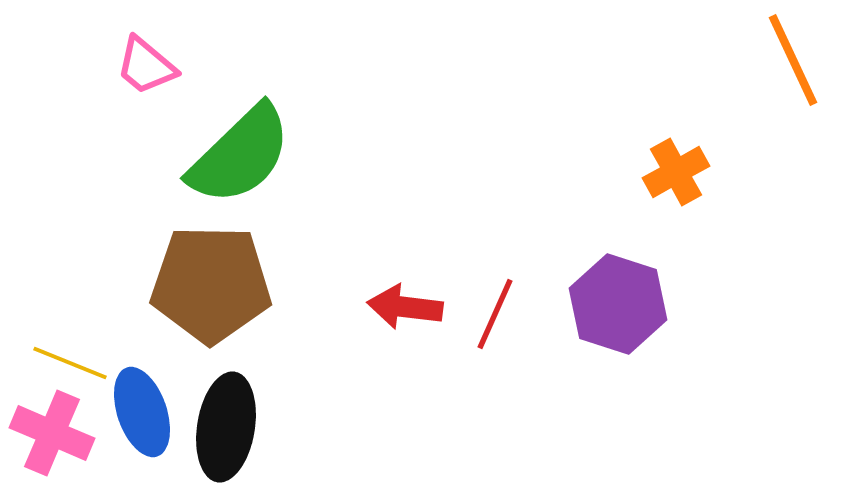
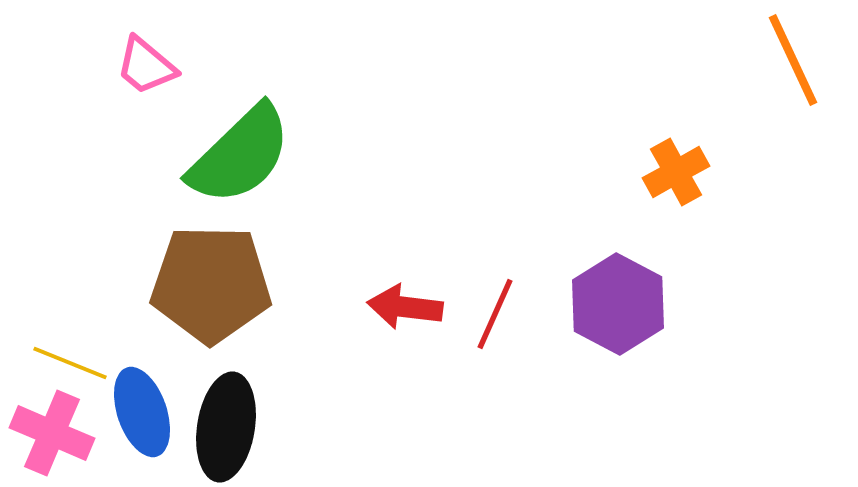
purple hexagon: rotated 10 degrees clockwise
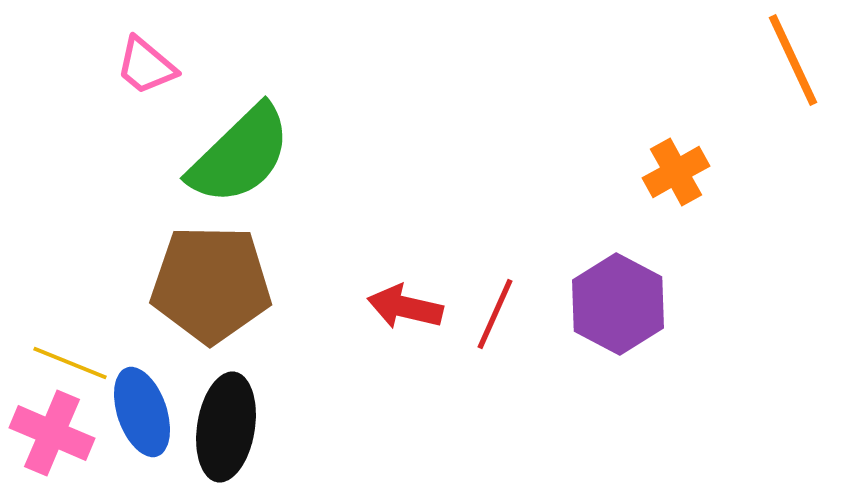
red arrow: rotated 6 degrees clockwise
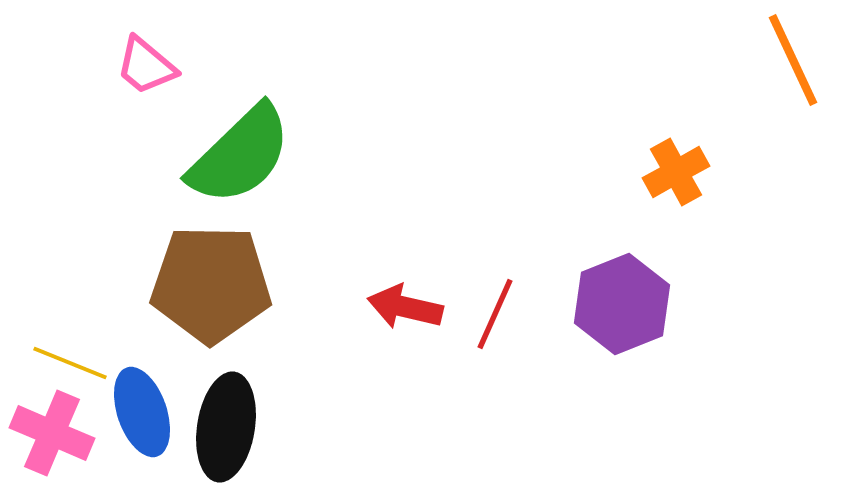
purple hexagon: moved 4 px right; rotated 10 degrees clockwise
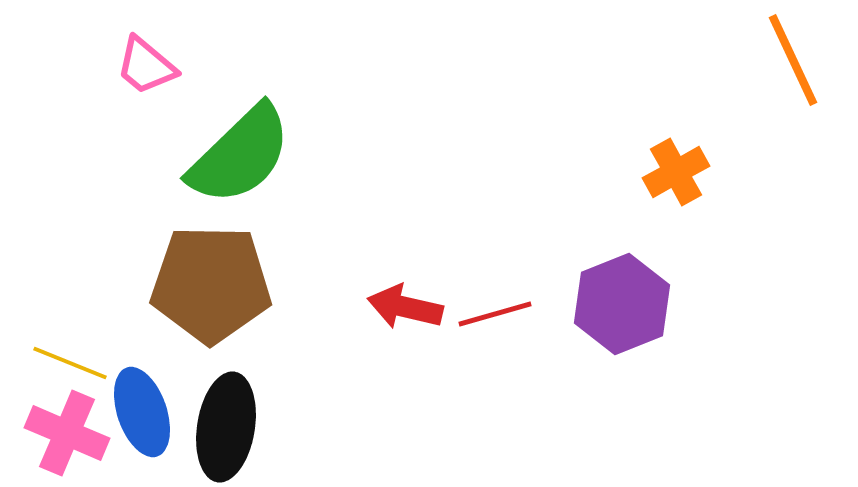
red line: rotated 50 degrees clockwise
pink cross: moved 15 px right
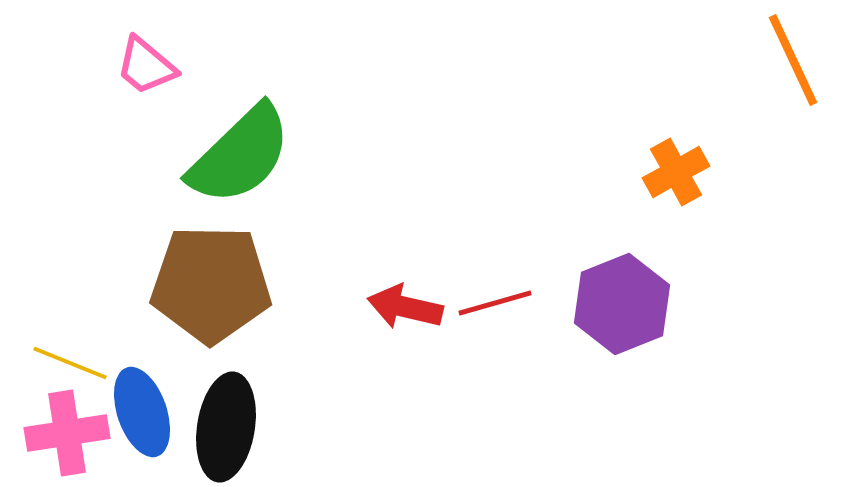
red line: moved 11 px up
pink cross: rotated 32 degrees counterclockwise
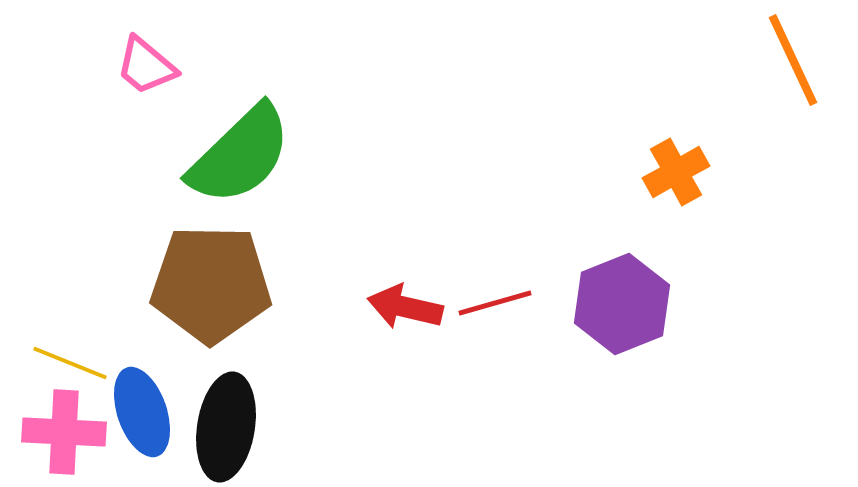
pink cross: moved 3 px left, 1 px up; rotated 12 degrees clockwise
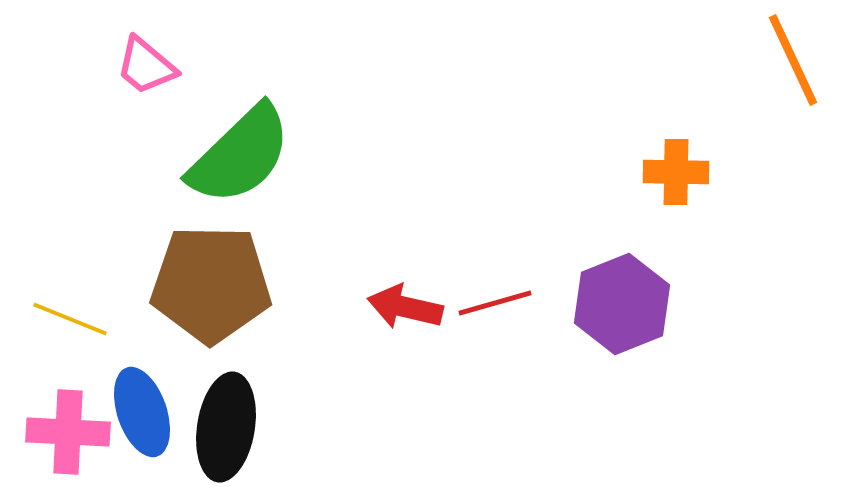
orange cross: rotated 30 degrees clockwise
yellow line: moved 44 px up
pink cross: moved 4 px right
